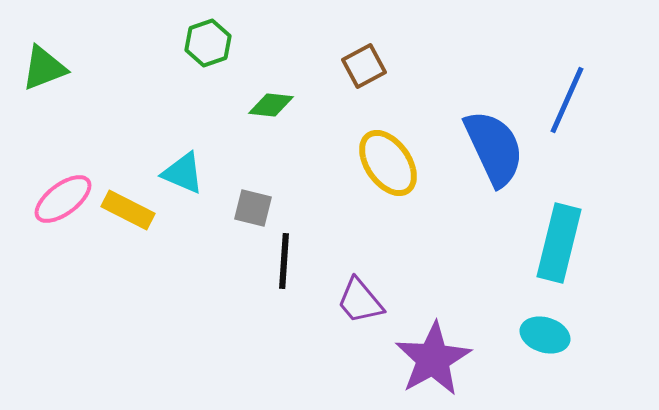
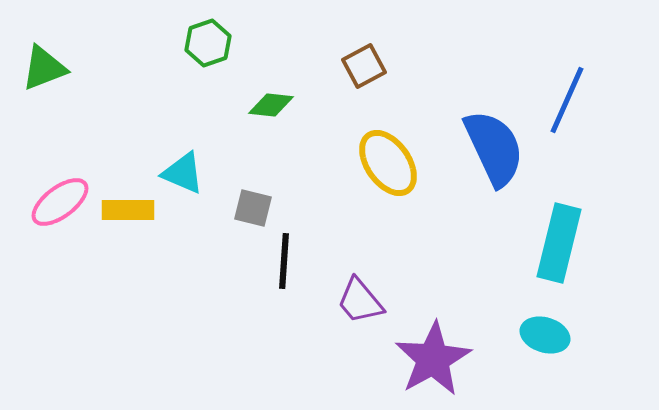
pink ellipse: moved 3 px left, 3 px down
yellow rectangle: rotated 27 degrees counterclockwise
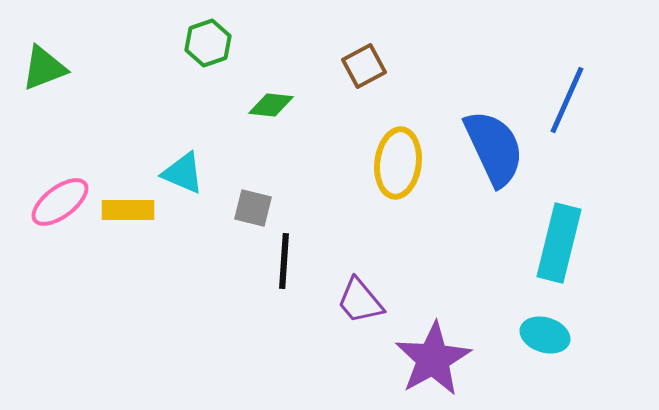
yellow ellipse: moved 10 px right; rotated 42 degrees clockwise
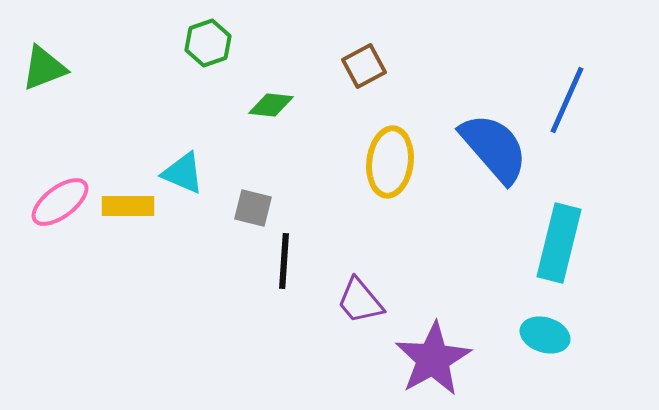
blue semicircle: rotated 16 degrees counterclockwise
yellow ellipse: moved 8 px left, 1 px up
yellow rectangle: moved 4 px up
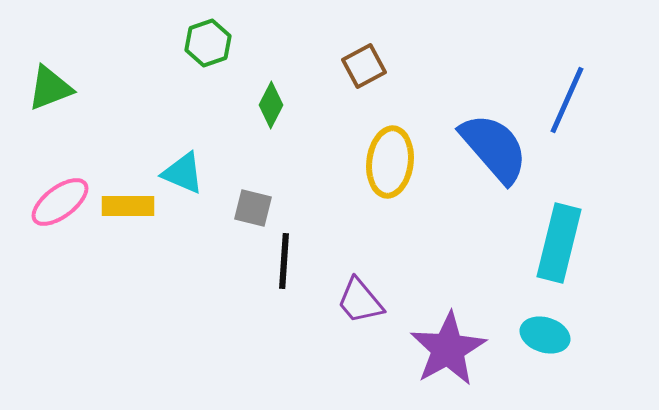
green triangle: moved 6 px right, 20 px down
green diamond: rotated 69 degrees counterclockwise
purple star: moved 15 px right, 10 px up
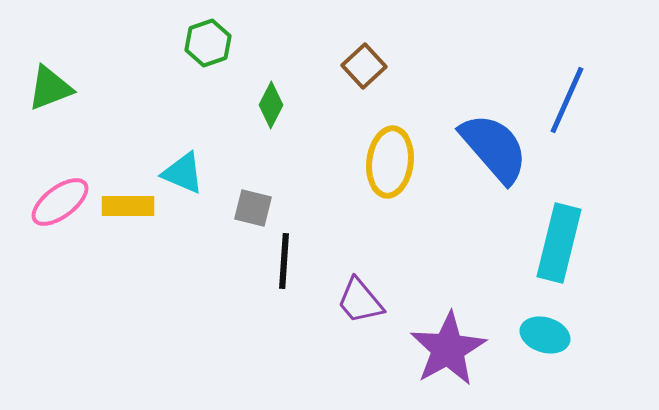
brown square: rotated 15 degrees counterclockwise
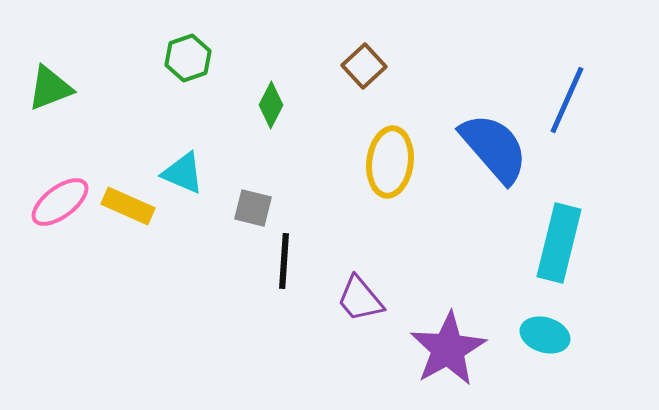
green hexagon: moved 20 px left, 15 px down
yellow rectangle: rotated 24 degrees clockwise
purple trapezoid: moved 2 px up
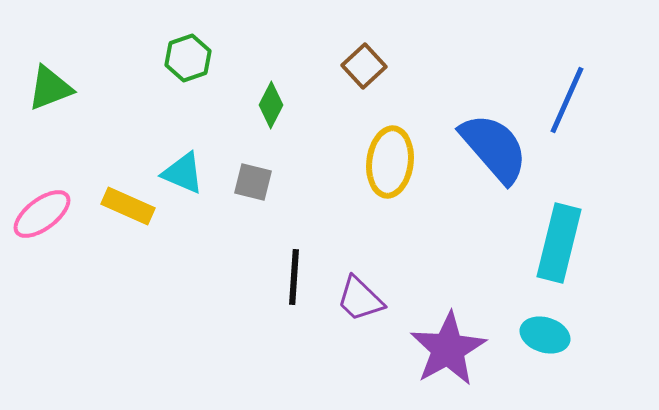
pink ellipse: moved 18 px left, 12 px down
gray square: moved 26 px up
black line: moved 10 px right, 16 px down
purple trapezoid: rotated 6 degrees counterclockwise
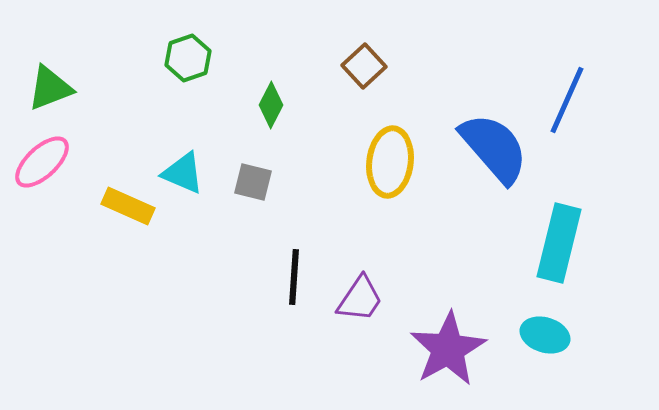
pink ellipse: moved 52 px up; rotated 6 degrees counterclockwise
purple trapezoid: rotated 100 degrees counterclockwise
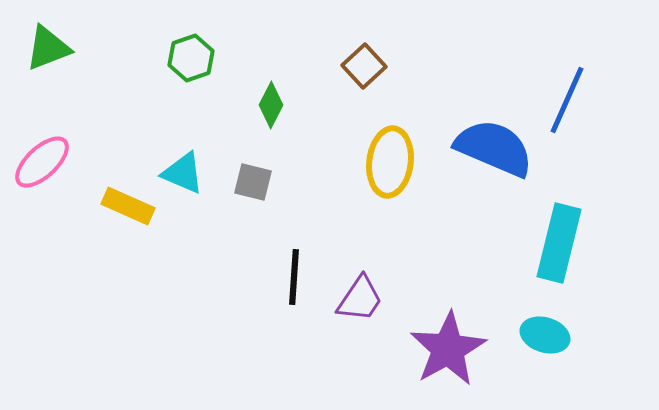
green hexagon: moved 3 px right
green triangle: moved 2 px left, 40 px up
blue semicircle: rotated 26 degrees counterclockwise
